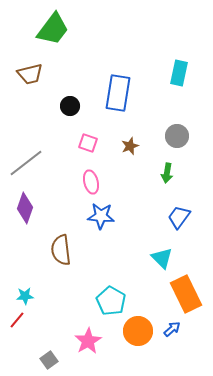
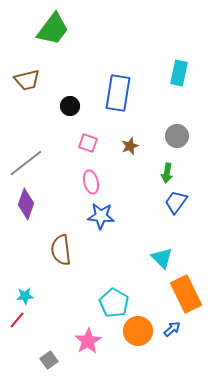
brown trapezoid: moved 3 px left, 6 px down
purple diamond: moved 1 px right, 4 px up
blue trapezoid: moved 3 px left, 15 px up
cyan pentagon: moved 3 px right, 2 px down
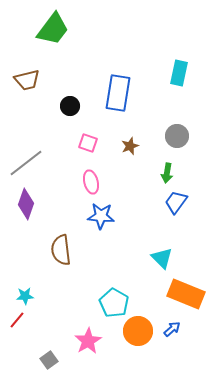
orange rectangle: rotated 42 degrees counterclockwise
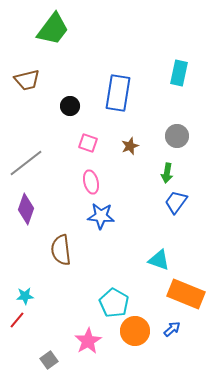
purple diamond: moved 5 px down
cyan triangle: moved 3 px left, 2 px down; rotated 25 degrees counterclockwise
orange circle: moved 3 px left
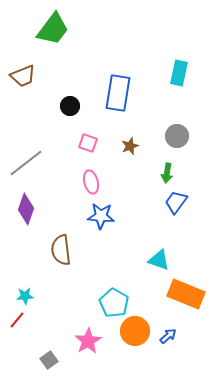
brown trapezoid: moved 4 px left, 4 px up; rotated 8 degrees counterclockwise
blue arrow: moved 4 px left, 7 px down
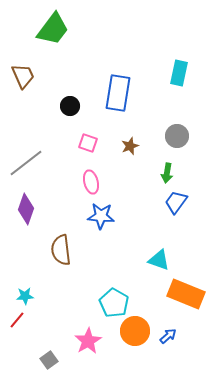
brown trapezoid: rotated 92 degrees counterclockwise
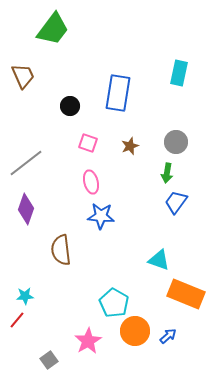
gray circle: moved 1 px left, 6 px down
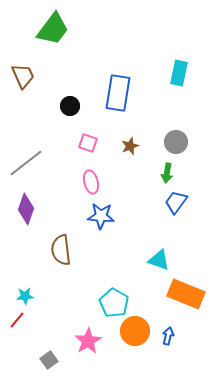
blue arrow: rotated 36 degrees counterclockwise
